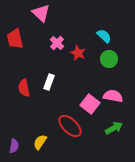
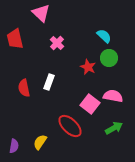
red star: moved 10 px right, 14 px down
green circle: moved 1 px up
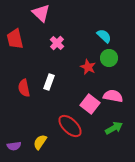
purple semicircle: rotated 72 degrees clockwise
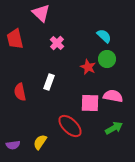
green circle: moved 2 px left, 1 px down
red semicircle: moved 4 px left, 4 px down
pink square: moved 1 px up; rotated 36 degrees counterclockwise
purple semicircle: moved 1 px left, 1 px up
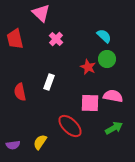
pink cross: moved 1 px left, 4 px up
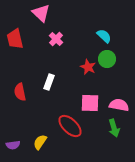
pink semicircle: moved 6 px right, 9 px down
green arrow: rotated 102 degrees clockwise
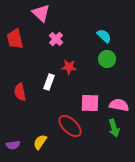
red star: moved 19 px left; rotated 21 degrees counterclockwise
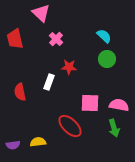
yellow semicircle: moved 2 px left; rotated 49 degrees clockwise
